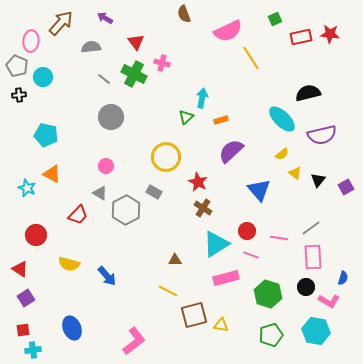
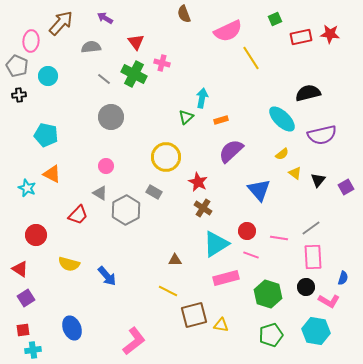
cyan circle at (43, 77): moved 5 px right, 1 px up
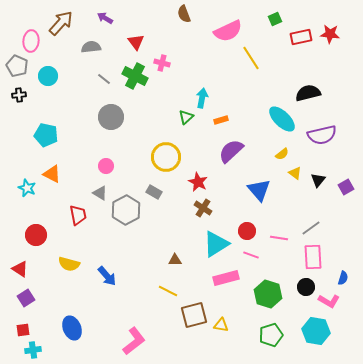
green cross at (134, 74): moved 1 px right, 2 px down
red trapezoid at (78, 215): rotated 55 degrees counterclockwise
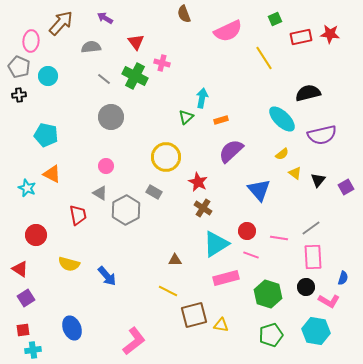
yellow line at (251, 58): moved 13 px right
gray pentagon at (17, 66): moved 2 px right, 1 px down
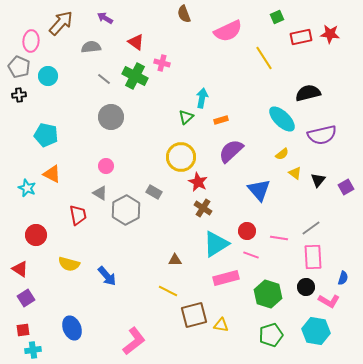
green square at (275, 19): moved 2 px right, 2 px up
red triangle at (136, 42): rotated 18 degrees counterclockwise
yellow circle at (166, 157): moved 15 px right
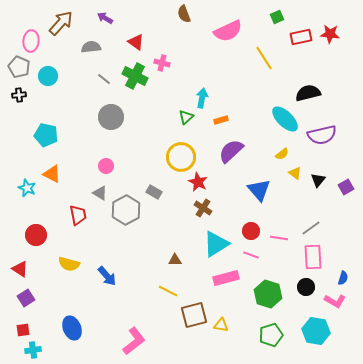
cyan ellipse at (282, 119): moved 3 px right
red circle at (247, 231): moved 4 px right
pink L-shape at (329, 301): moved 6 px right
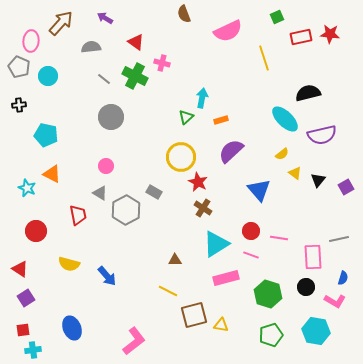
yellow line at (264, 58): rotated 15 degrees clockwise
black cross at (19, 95): moved 10 px down
gray line at (311, 228): moved 28 px right, 11 px down; rotated 24 degrees clockwise
red circle at (36, 235): moved 4 px up
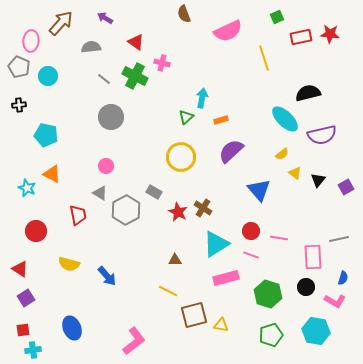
red star at (198, 182): moved 20 px left, 30 px down
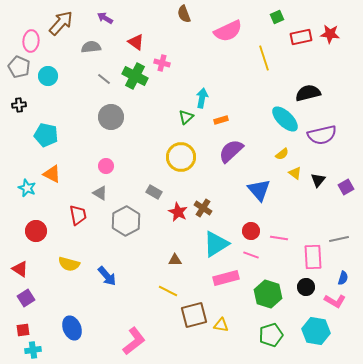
gray hexagon at (126, 210): moved 11 px down
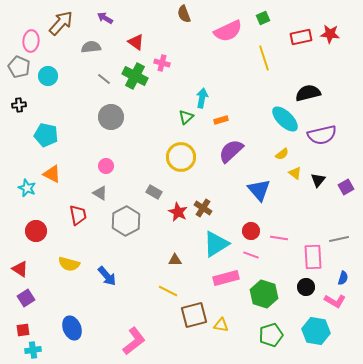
green square at (277, 17): moved 14 px left, 1 px down
green hexagon at (268, 294): moved 4 px left
